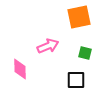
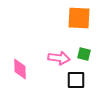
orange square: moved 1 px down; rotated 15 degrees clockwise
pink arrow: moved 11 px right, 12 px down; rotated 30 degrees clockwise
green square: moved 1 px left, 1 px down
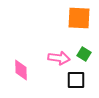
green square: rotated 16 degrees clockwise
pink diamond: moved 1 px right, 1 px down
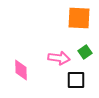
green square: moved 1 px right, 2 px up; rotated 24 degrees clockwise
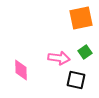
orange square: moved 2 px right; rotated 15 degrees counterclockwise
black square: rotated 12 degrees clockwise
